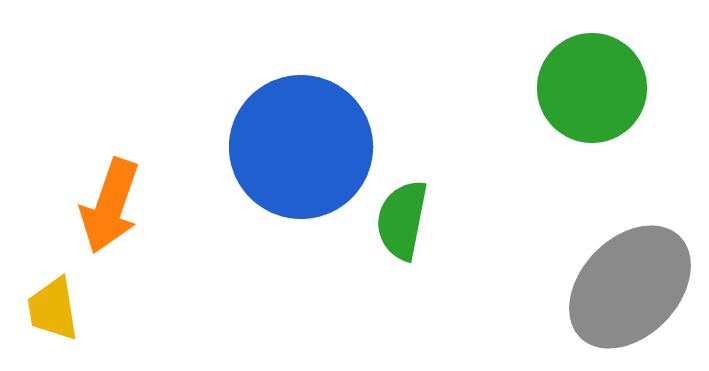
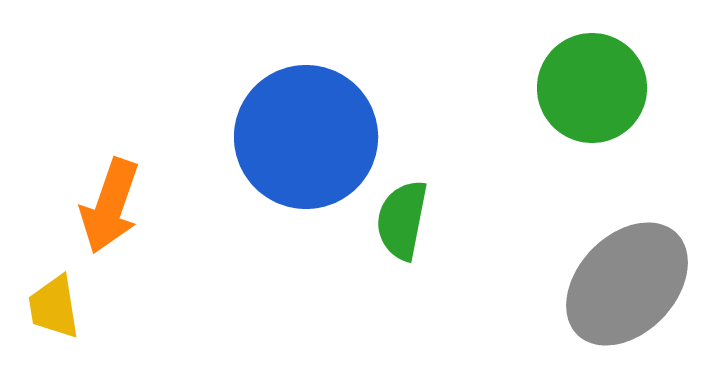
blue circle: moved 5 px right, 10 px up
gray ellipse: moved 3 px left, 3 px up
yellow trapezoid: moved 1 px right, 2 px up
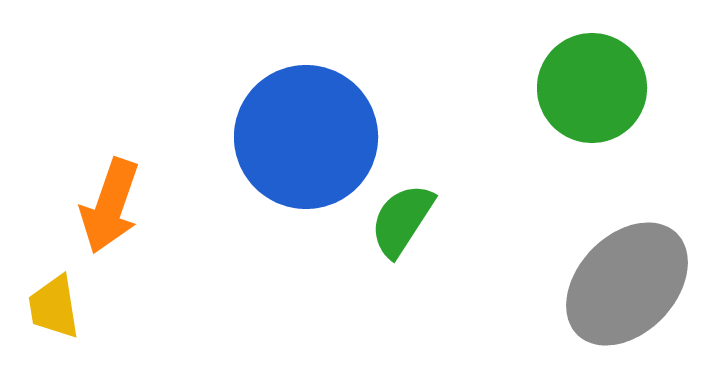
green semicircle: rotated 22 degrees clockwise
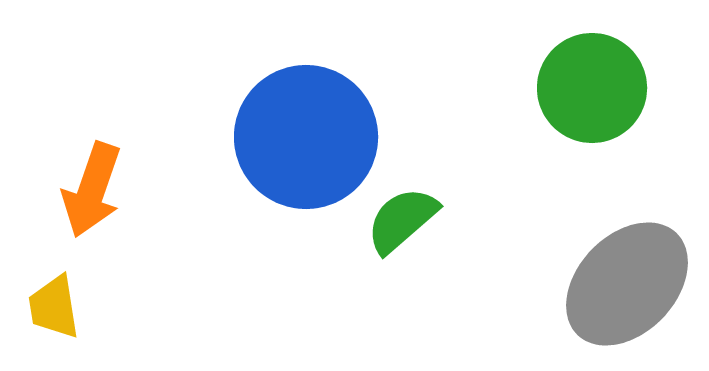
orange arrow: moved 18 px left, 16 px up
green semicircle: rotated 16 degrees clockwise
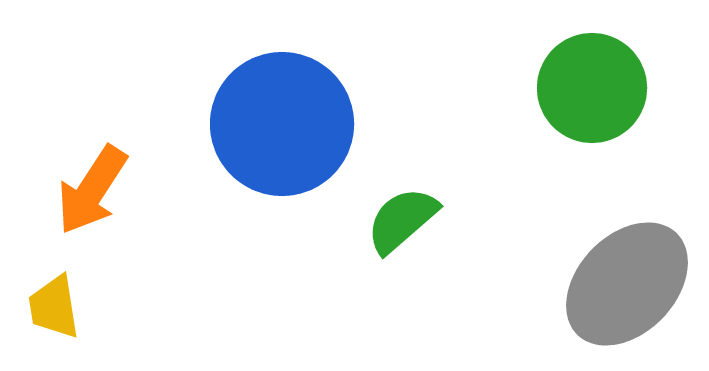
blue circle: moved 24 px left, 13 px up
orange arrow: rotated 14 degrees clockwise
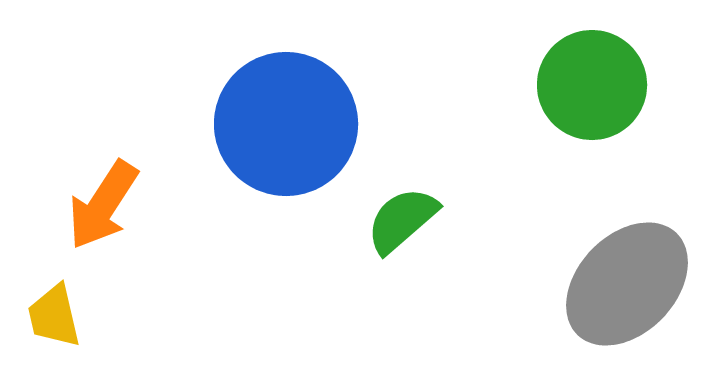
green circle: moved 3 px up
blue circle: moved 4 px right
orange arrow: moved 11 px right, 15 px down
yellow trapezoid: moved 9 px down; rotated 4 degrees counterclockwise
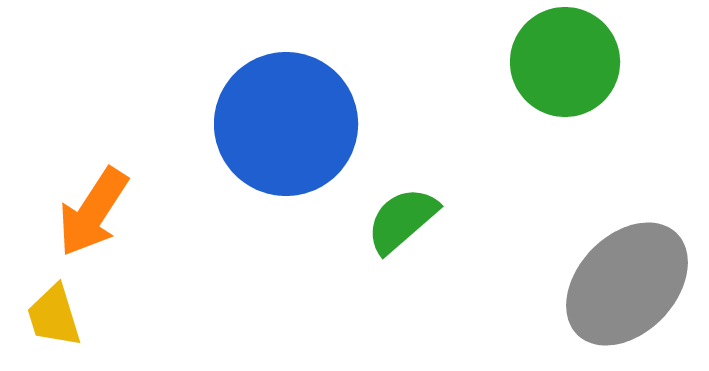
green circle: moved 27 px left, 23 px up
orange arrow: moved 10 px left, 7 px down
yellow trapezoid: rotated 4 degrees counterclockwise
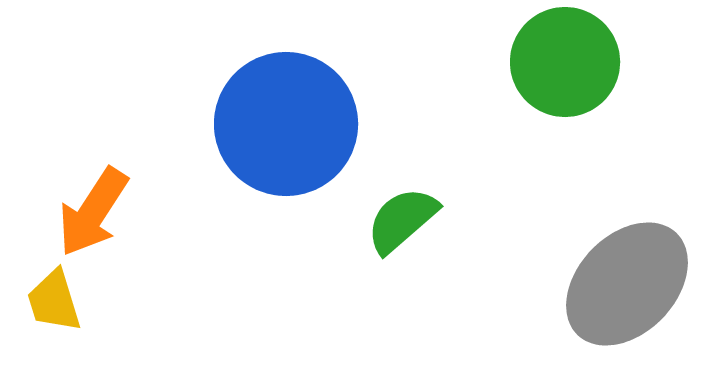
yellow trapezoid: moved 15 px up
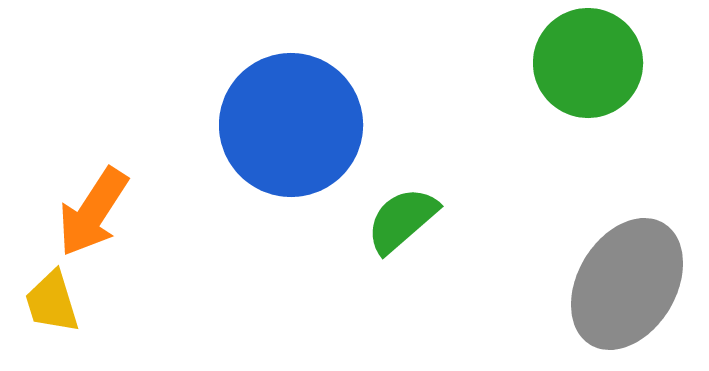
green circle: moved 23 px right, 1 px down
blue circle: moved 5 px right, 1 px down
gray ellipse: rotated 13 degrees counterclockwise
yellow trapezoid: moved 2 px left, 1 px down
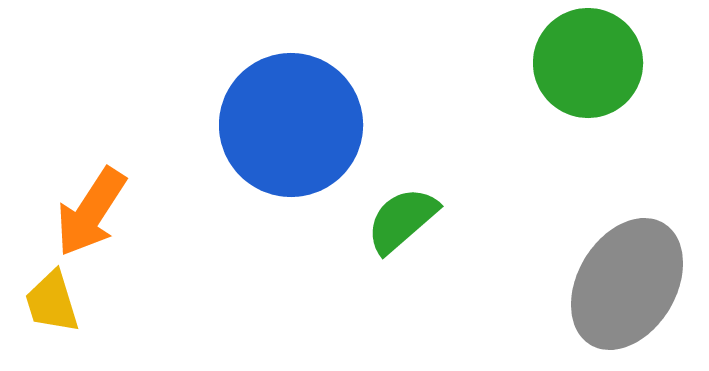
orange arrow: moved 2 px left
